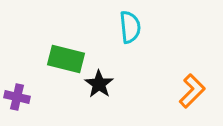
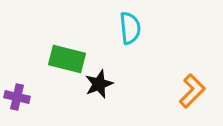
cyan semicircle: moved 1 px down
green rectangle: moved 1 px right
black star: rotated 16 degrees clockwise
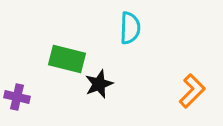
cyan semicircle: rotated 8 degrees clockwise
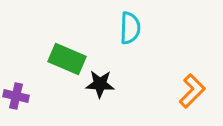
green rectangle: rotated 9 degrees clockwise
black star: moved 1 px right; rotated 24 degrees clockwise
purple cross: moved 1 px left, 1 px up
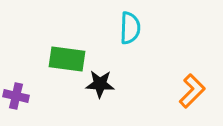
green rectangle: rotated 15 degrees counterclockwise
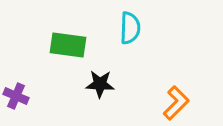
green rectangle: moved 1 px right, 14 px up
orange L-shape: moved 16 px left, 12 px down
purple cross: rotated 10 degrees clockwise
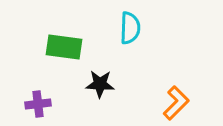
green rectangle: moved 4 px left, 2 px down
purple cross: moved 22 px right, 8 px down; rotated 30 degrees counterclockwise
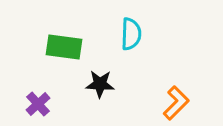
cyan semicircle: moved 1 px right, 6 px down
purple cross: rotated 35 degrees counterclockwise
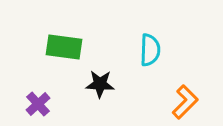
cyan semicircle: moved 19 px right, 16 px down
orange L-shape: moved 9 px right, 1 px up
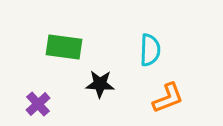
orange L-shape: moved 17 px left, 4 px up; rotated 24 degrees clockwise
